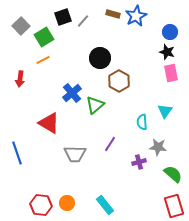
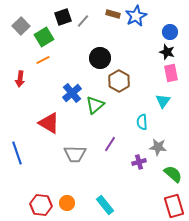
cyan triangle: moved 2 px left, 10 px up
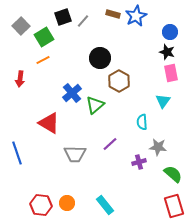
purple line: rotated 14 degrees clockwise
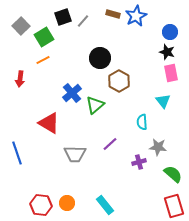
cyan triangle: rotated 14 degrees counterclockwise
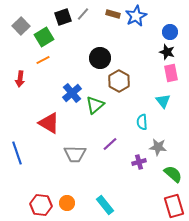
gray line: moved 7 px up
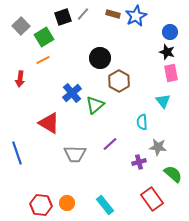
red rectangle: moved 22 px left, 7 px up; rotated 20 degrees counterclockwise
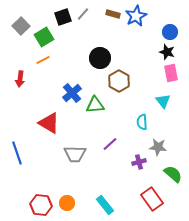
green triangle: rotated 36 degrees clockwise
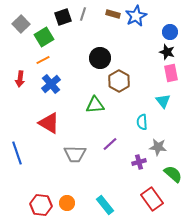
gray line: rotated 24 degrees counterclockwise
gray square: moved 2 px up
blue cross: moved 21 px left, 9 px up
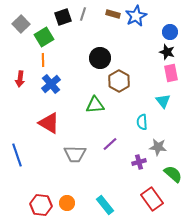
orange line: rotated 64 degrees counterclockwise
blue line: moved 2 px down
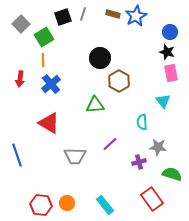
gray trapezoid: moved 2 px down
green semicircle: moved 1 px left; rotated 24 degrees counterclockwise
